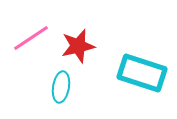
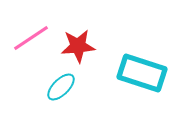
red star: rotated 8 degrees clockwise
cyan ellipse: rotated 36 degrees clockwise
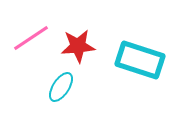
cyan rectangle: moved 2 px left, 13 px up
cyan ellipse: rotated 12 degrees counterclockwise
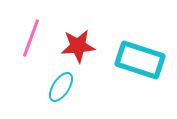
pink line: rotated 36 degrees counterclockwise
